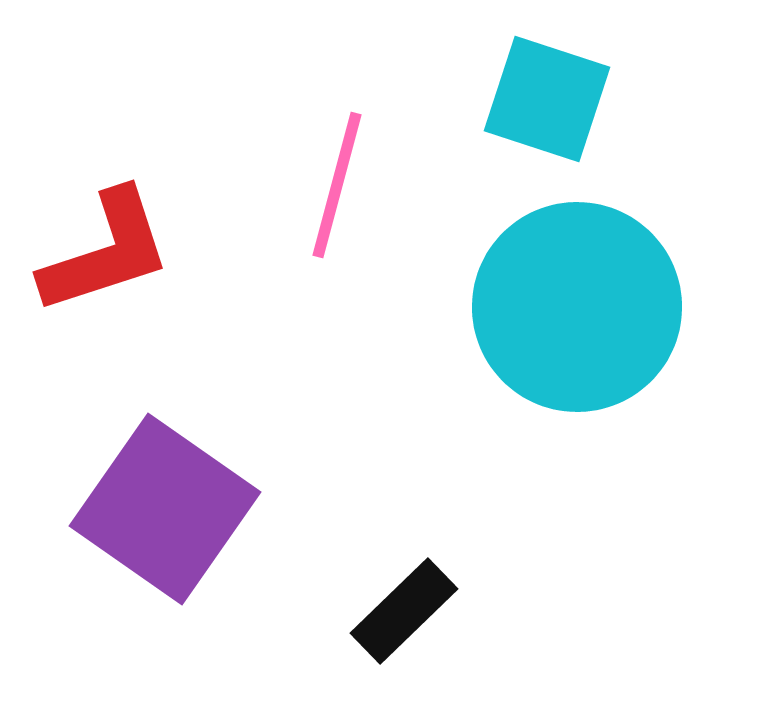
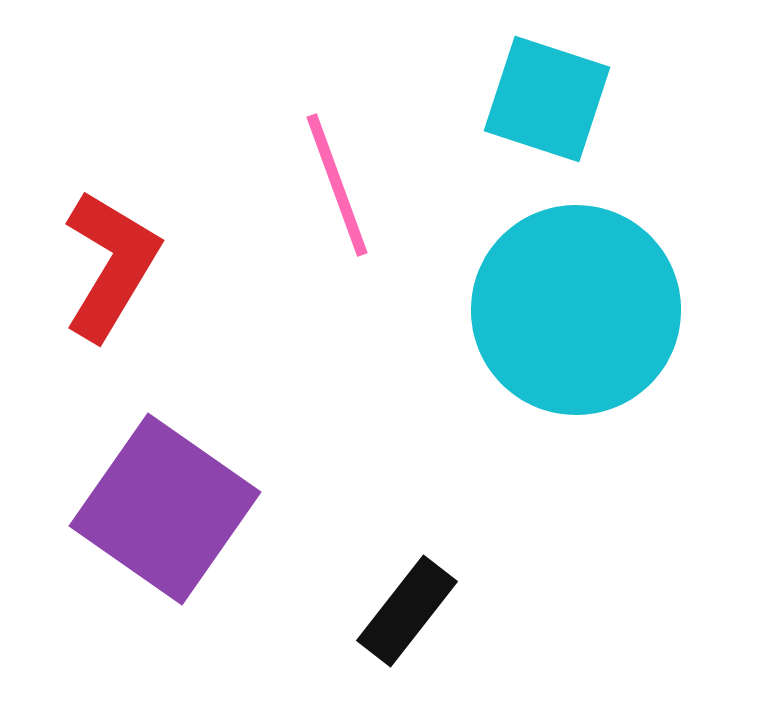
pink line: rotated 35 degrees counterclockwise
red L-shape: moved 5 px right, 13 px down; rotated 41 degrees counterclockwise
cyan circle: moved 1 px left, 3 px down
black rectangle: moved 3 px right; rotated 8 degrees counterclockwise
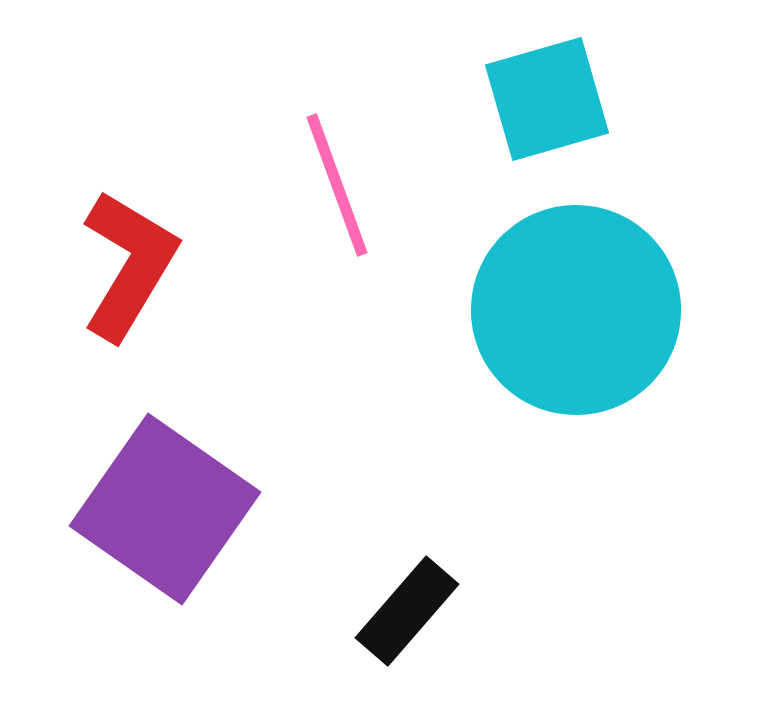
cyan square: rotated 34 degrees counterclockwise
red L-shape: moved 18 px right
black rectangle: rotated 3 degrees clockwise
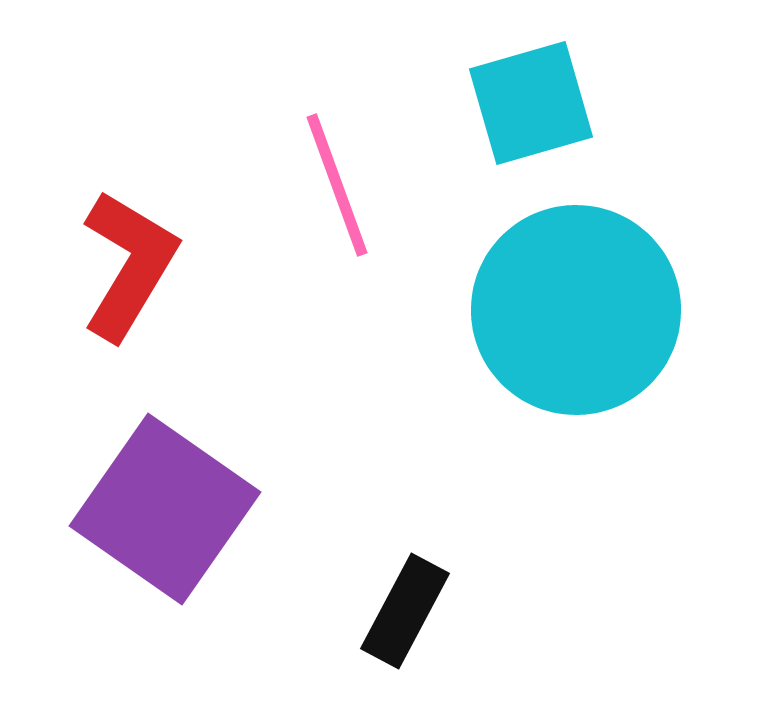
cyan square: moved 16 px left, 4 px down
black rectangle: moved 2 px left; rotated 13 degrees counterclockwise
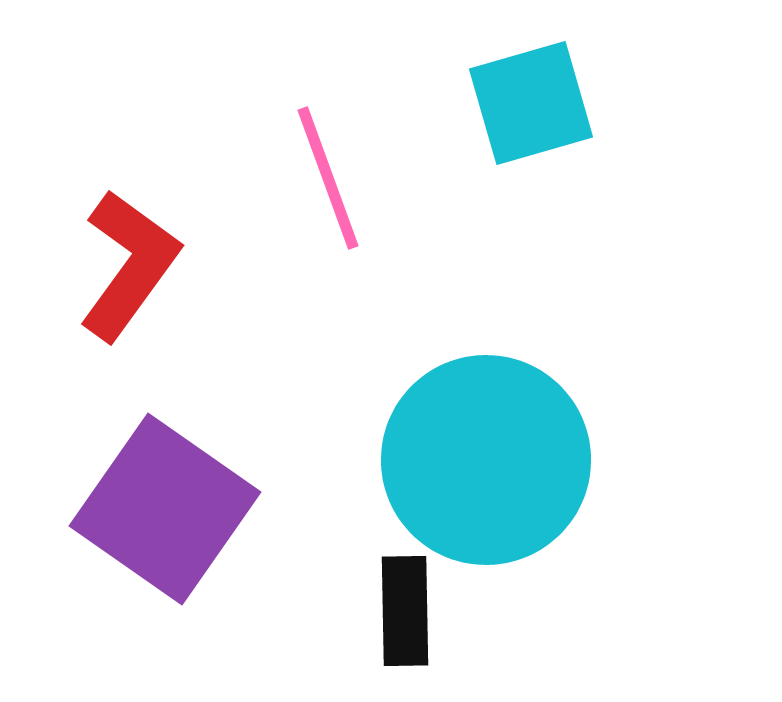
pink line: moved 9 px left, 7 px up
red L-shape: rotated 5 degrees clockwise
cyan circle: moved 90 px left, 150 px down
black rectangle: rotated 29 degrees counterclockwise
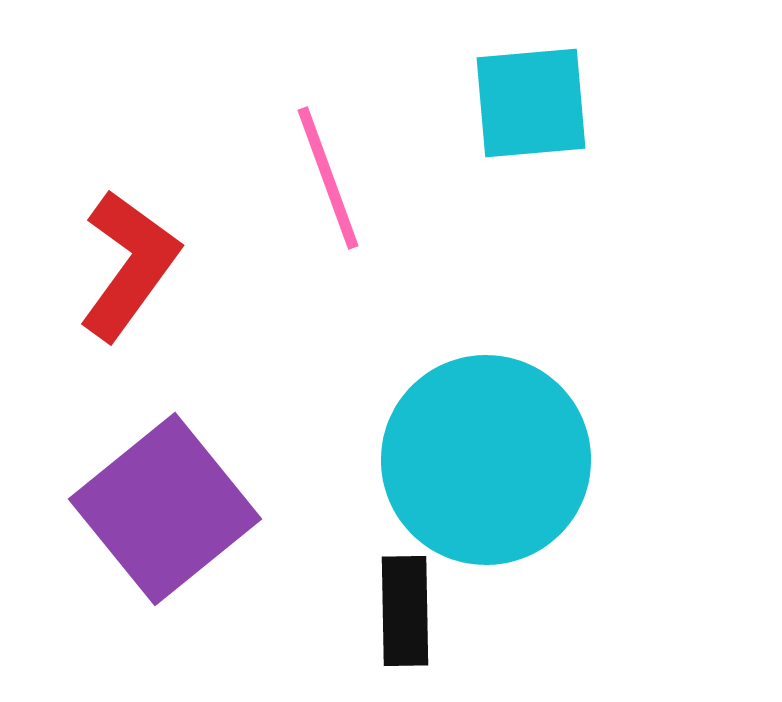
cyan square: rotated 11 degrees clockwise
purple square: rotated 16 degrees clockwise
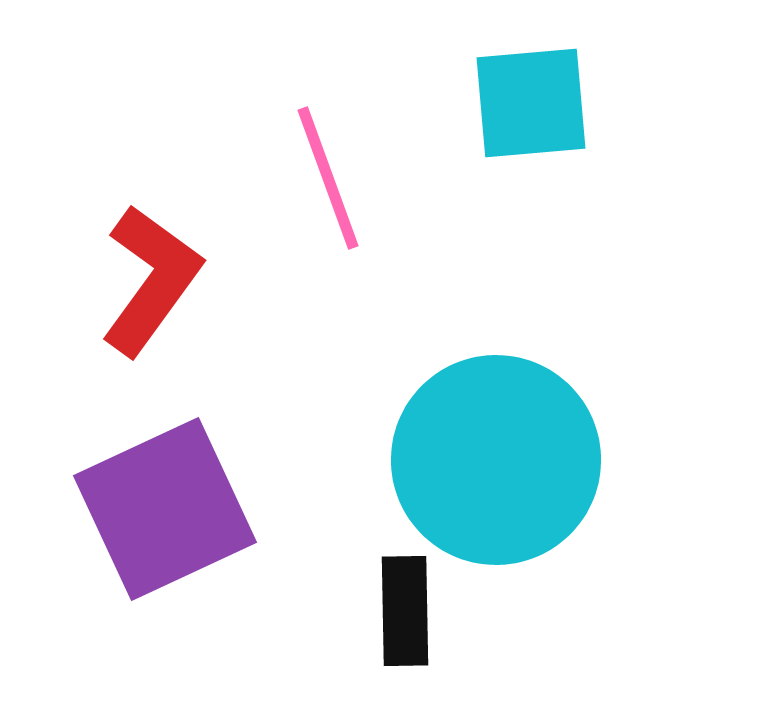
red L-shape: moved 22 px right, 15 px down
cyan circle: moved 10 px right
purple square: rotated 14 degrees clockwise
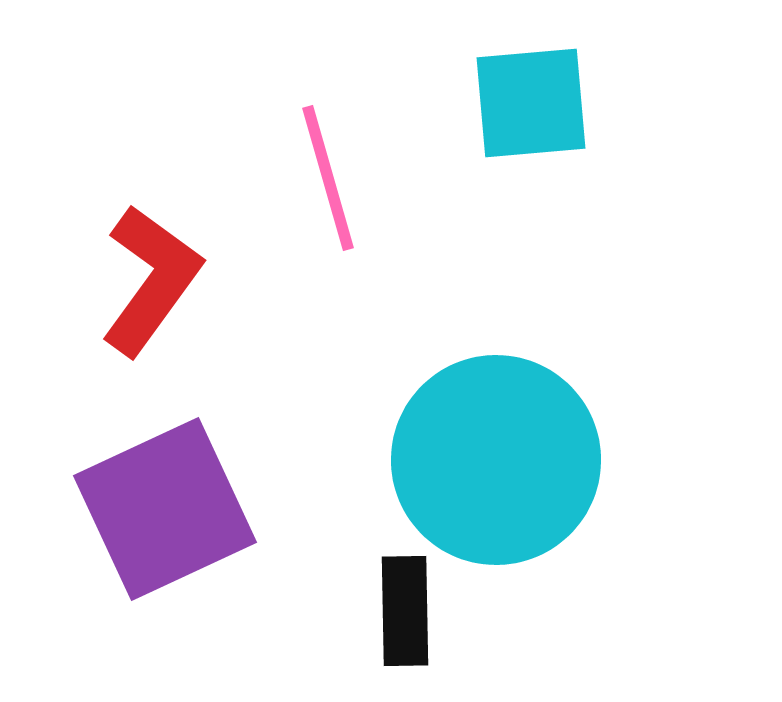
pink line: rotated 4 degrees clockwise
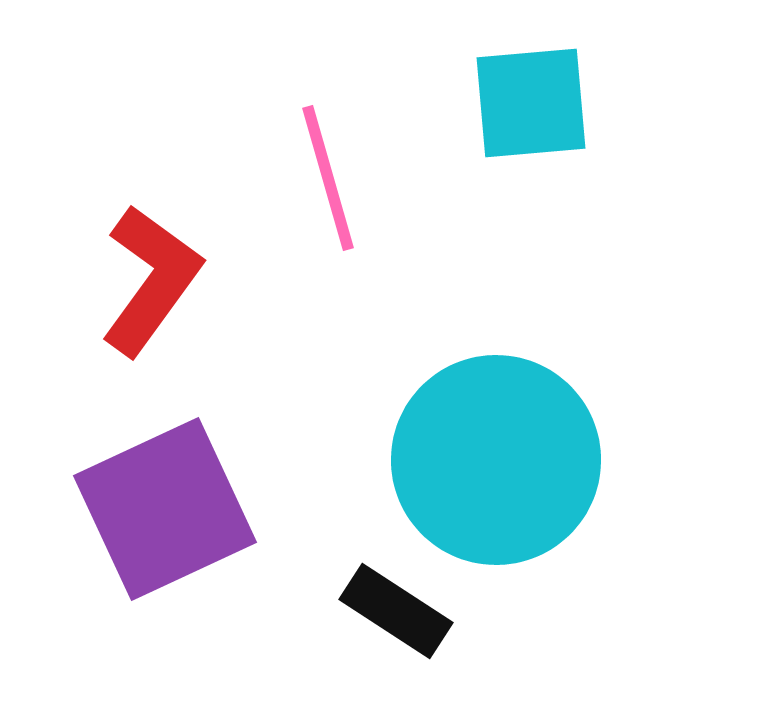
black rectangle: moved 9 px left; rotated 56 degrees counterclockwise
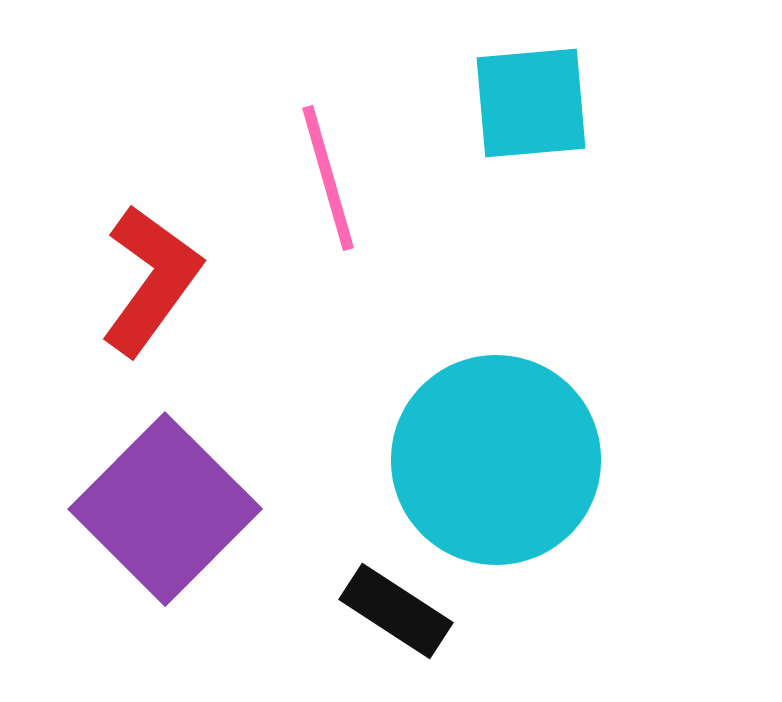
purple square: rotated 20 degrees counterclockwise
